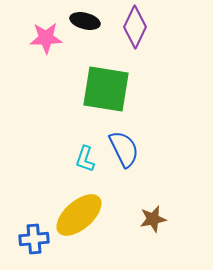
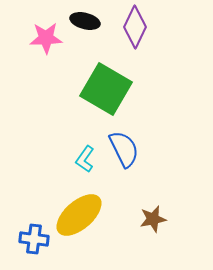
green square: rotated 21 degrees clockwise
cyan L-shape: rotated 16 degrees clockwise
blue cross: rotated 12 degrees clockwise
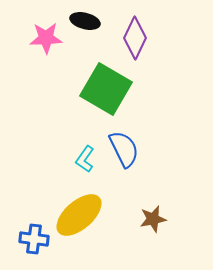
purple diamond: moved 11 px down
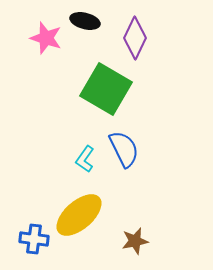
pink star: rotated 20 degrees clockwise
brown star: moved 18 px left, 22 px down
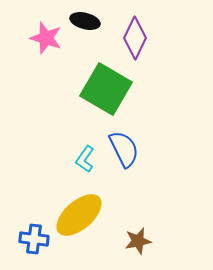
brown star: moved 3 px right
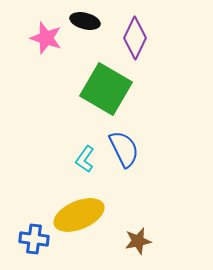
yellow ellipse: rotated 18 degrees clockwise
